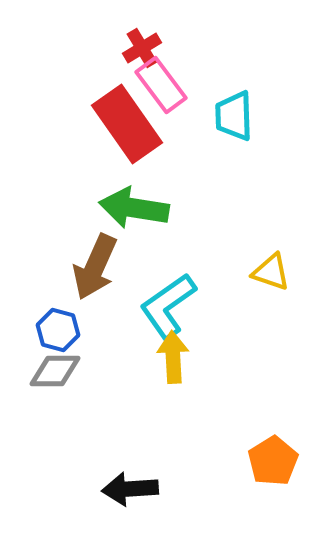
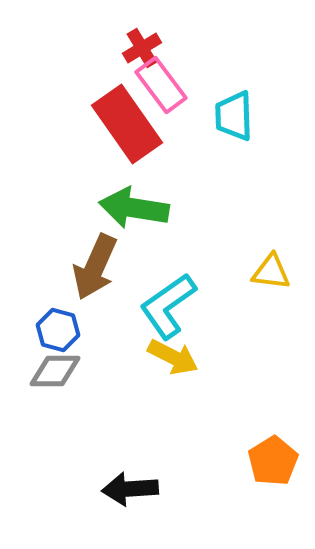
yellow triangle: rotated 12 degrees counterclockwise
yellow arrow: rotated 120 degrees clockwise
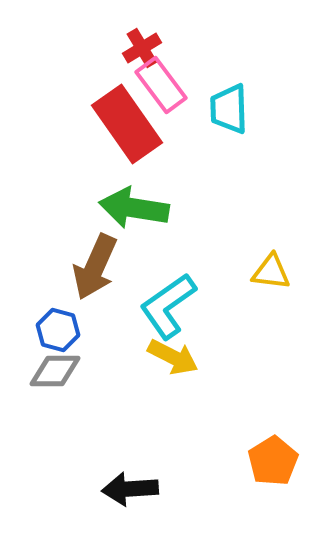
cyan trapezoid: moved 5 px left, 7 px up
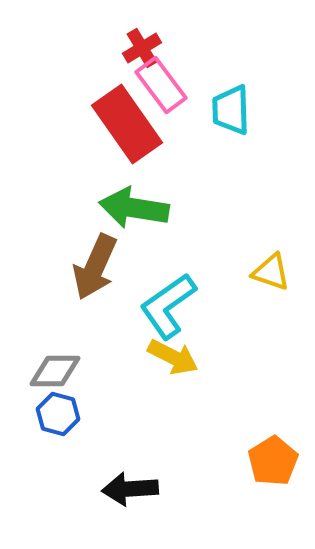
cyan trapezoid: moved 2 px right, 1 px down
yellow triangle: rotated 12 degrees clockwise
blue hexagon: moved 84 px down
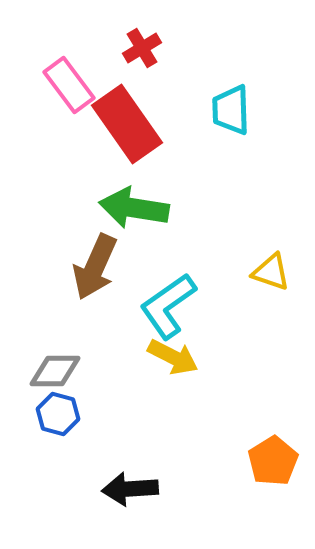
pink rectangle: moved 92 px left
